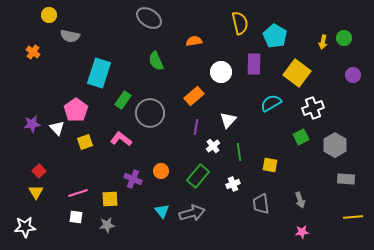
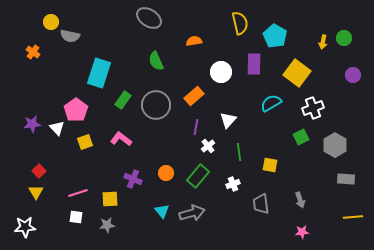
yellow circle at (49, 15): moved 2 px right, 7 px down
gray circle at (150, 113): moved 6 px right, 8 px up
white cross at (213, 146): moved 5 px left
orange circle at (161, 171): moved 5 px right, 2 px down
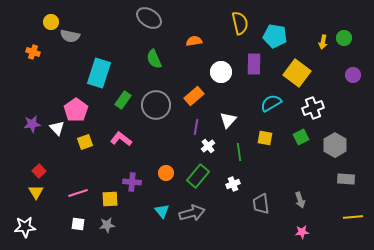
cyan pentagon at (275, 36): rotated 20 degrees counterclockwise
orange cross at (33, 52): rotated 16 degrees counterclockwise
green semicircle at (156, 61): moved 2 px left, 2 px up
yellow square at (270, 165): moved 5 px left, 27 px up
purple cross at (133, 179): moved 1 px left, 3 px down; rotated 18 degrees counterclockwise
white square at (76, 217): moved 2 px right, 7 px down
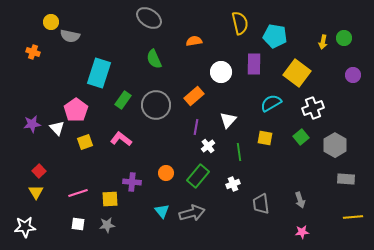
green square at (301, 137): rotated 14 degrees counterclockwise
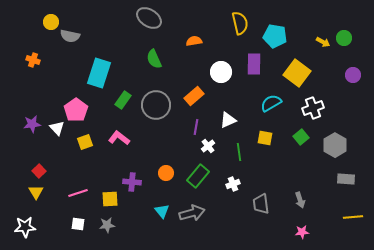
yellow arrow at (323, 42): rotated 72 degrees counterclockwise
orange cross at (33, 52): moved 8 px down
white triangle at (228, 120): rotated 24 degrees clockwise
pink L-shape at (121, 139): moved 2 px left, 1 px up
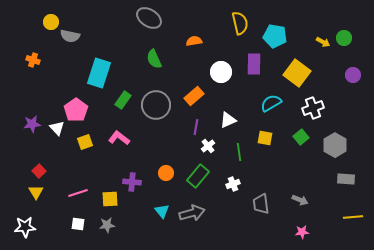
gray arrow at (300, 200): rotated 49 degrees counterclockwise
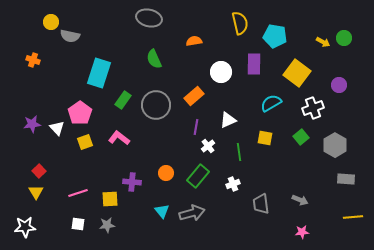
gray ellipse at (149, 18): rotated 20 degrees counterclockwise
purple circle at (353, 75): moved 14 px left, 10 px down
pink pentagon at (76, 110): moved 4 px right, 3 px down
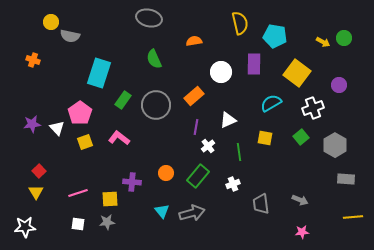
gray star at (107, 225): moved 3 px up
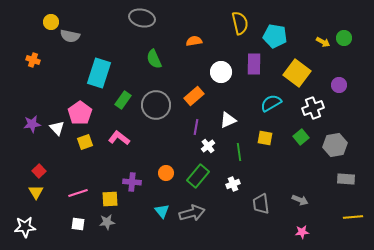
gray ellipse at (149, 18): moved 7 px left
gray hexagon at (335, 145): rotated 20 degrees clockwise
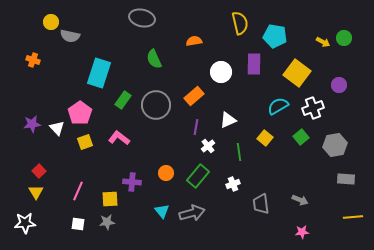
cyan semicircle at (271, 103): moved 7 px right, 3 px down
yellow square at (265, 138): rotated 28 degrees clockwise
pink line at (78, 193): moved 2 px up; rotated 48 degrees counterclockwise
white star at (25, 227): moved 4 px up
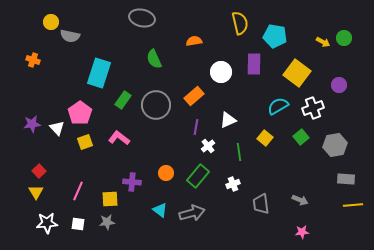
cyan triangle at (162, 211): moved 2 px left, 1 px up; rotated 14 degrees counterclockwise
yellow line at (353, 217): moved 12 px up
white star at (25, 223): moved 22 px right
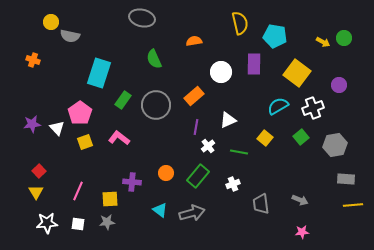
green line at (239, 152): rotated 72 degrees counterclockwise
